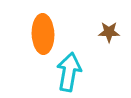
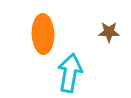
cyan arrow: moved 1 px right, 1 px down
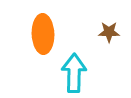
cyan arrow: moved 4 px right; rotated 9 degrees counterclockwise
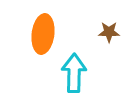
orange ellipse: rotated 9 degrees clockwise
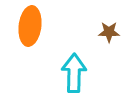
orange ellipse: moved 13 px left, 8 px up
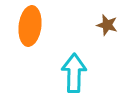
brown star: moved 2 px left, 7 px up; rotated 15 degrees clockwise
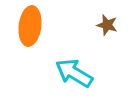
cyan arrow: rotated 60 degrees counterclockwise
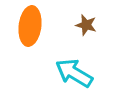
brown star: moved 21 px left
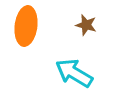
orange ellipse: moved 4 px left
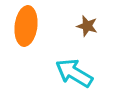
brown star: moved 1 px right, 1 px down
